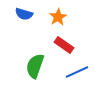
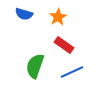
blue line: moved 5 px left
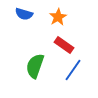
blue line: moved 1 px right, 2 px up; rotated 30 degrees counterclockwise
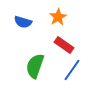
blue semicircle: moved 1 px left, 8 px down
blue line: moved 1 px left
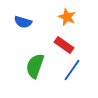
orange star: moved 9 px right; rotated 18 degrees counterclockwise
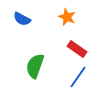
blue semicircle: moved 1 px left, 3 px up; rotated 12 degrees clockwise
red rectangle: moved 13 px right, 4 px down
blue line: moved 6 px right, 7 px down
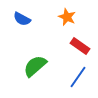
red rectangle: moved 3 px right, 3 px up
green semicircle: rotated 30 degrees clockwise
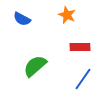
orange star: moved 2 px up
red rectangle: moved 1 px down; rotated 36 degrees counterclockwise
blue line: moved 5 px right, 2 px down
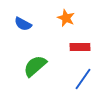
orange star: moved 1 px left, 3 px down
blue semicircle: moved 1 px right, 5 px down
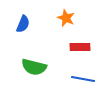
blue semicircle: rotated 96 degrees counterclockwise
green semicircle: moved 1 px left, 1 px down; rotated 125 degrees counterclockwise
blue line: rotated 65 degrees clockwise
